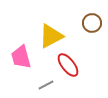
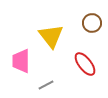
yellow triangle: rotated 40 degrees counterclockwise
pink trapezoid: moved 4 px down; rotated 15 degrees clockwise
red ellipse: moved 17 px right, 1 px up
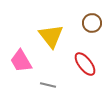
pink trapezoid: rotated 30 degrees counterclockwise
gray line: moved 2 px right; rotated 42 degrees clockwise
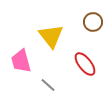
brown circle: moved 1 px right, 1 px up
pink trapezoid: rotated 15 degrees clockwise
gray line: rotated 28 degrees clockwise
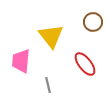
pink trapezoid: rotated 20 degrees clockwise
gray line: rotated 35 degrees clockwise
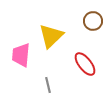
brown circle: moved 1 px up
yellow triangle: rotated 24 degrees clockwise
pink trapezoid: moved 6 px up
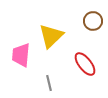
gray line: moved 1 px right, 2 px up
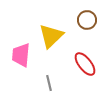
brown circle: moved 6 px left, 1 px up
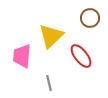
brown circle: moved 3 px right, 2 px up
pink trapezoid: moved 1 px right, 1 px down
red ellipse: moved 4 px left, 8 px up
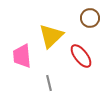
pink trapezoid: rotated 10 degrees counterclockwise
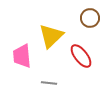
gray line: rotated 70 degrees counterclockwise
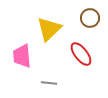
yellow triangle: moved 2 px left, 7 px up
red ellipse: moved 2 px up
